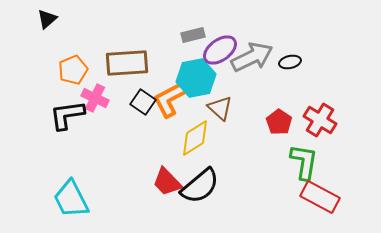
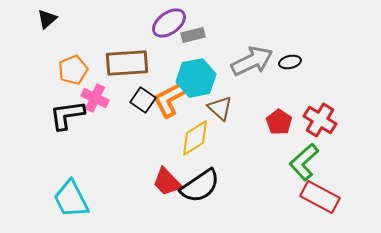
purple ellipse: moved 51 px left, 27 px up
gray arrow: moved 4 px down
black square: moved 2 px up
green L-shape: rotated 141 degrees counterclockwise
black semicircle: rotated 6 degrees clockwise
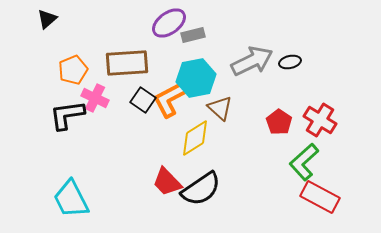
black semicircle: moved 1 px right, 3 px down
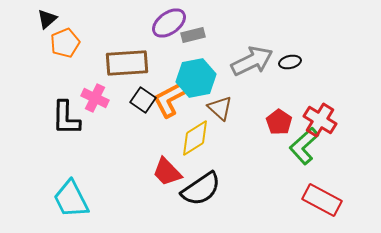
orange pentagon: moved 8 px left, 27 px up
black L-shape: moved 1 px left, 3 px down; rotated 81 degrees counterclockwise
green L-shape: moved 16 px up
red trapezoid: moved 10 px up
red rectangle: moved 2 px right, 3 px down
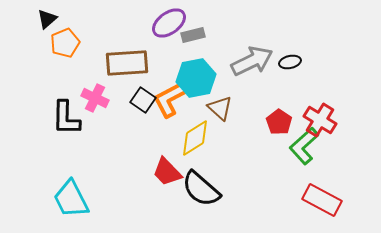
black semicircle: rotated 75 degrees clockwise
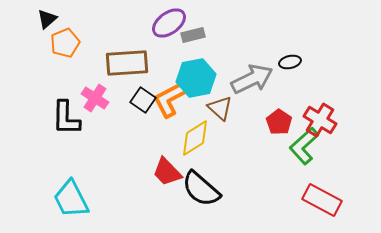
gray arrow: moved 18 px down
pink cross: rotated 8 degrees clockwise
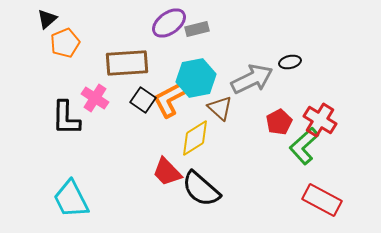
gray rectangle: moved 4 px right, 6 px up
red pentagon: rotated 10 degrees clockwise
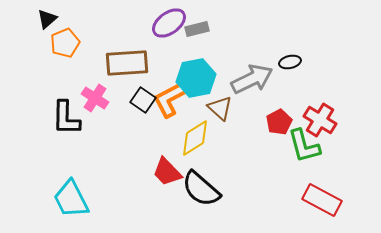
green L-shape: rotated 63 degrees counterclockwise
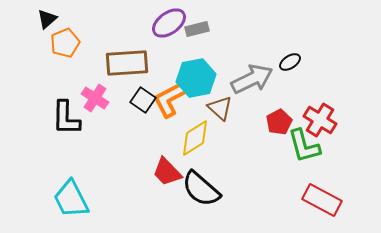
black ellipse: rotated 20 degrees counterclockwise
